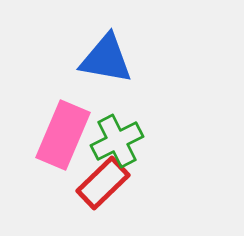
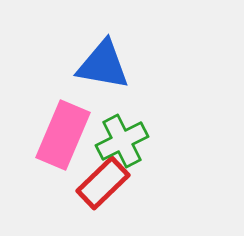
blue triangle: moved 3 px left, 6 px down
green cross: moved 5 px right
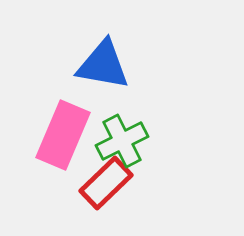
red rectangle: moved 3 px right
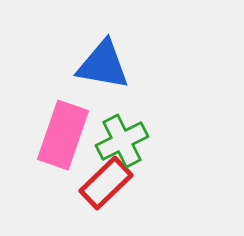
pink rectangle: rotated 4 degrees counterclockwise
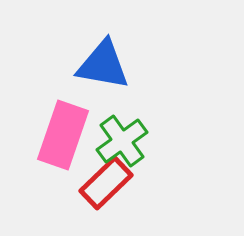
green cross: rotated 9 degrees counterclockwise
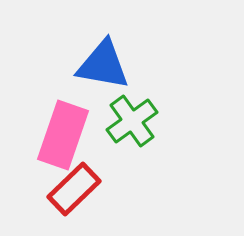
green cross: moved 10 px right, 20 px up
red rectangle: moved 32 px left, 6 px down
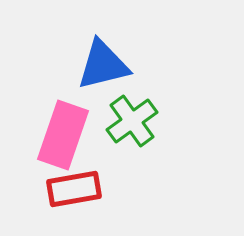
blue triangle: rotated 24 degrees counterclockwise
red rectangle: rotated 34 degrees clockwise
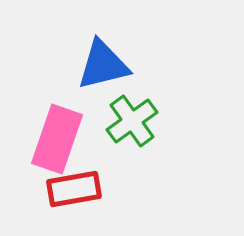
pink rectangle: moved 6 px left, 4 px down
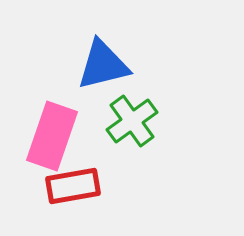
pink rectangle: moved 5 px left, 3 px up
red rectangle: moved 1 px left, 3 px up
